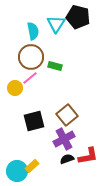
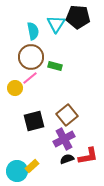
black pentagon: rotated 10 degrees counterclockwise
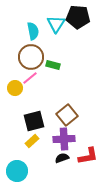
green rectangle: moved 2 px left, 1 px up
purple cross: rotated 25 degrees clockwise
black semicircle: moved 5 px left, 1 px up
yellow rectangle: moved 25 px up
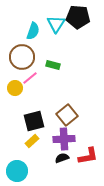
cyan semicircle: rotated 30 degrees clockwise
brown circle: moved 9 px left
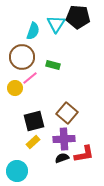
brown square: moved 2 px up; rotated 10 degrees counterclockwise
yellow rectangle: moved 1 px right, 1 px down
red L-shape: moved 4 px left, 2 px up
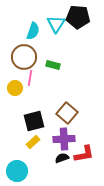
brown circle: moved 2 px right
pink line: rotated 42 degrees counterclockwise
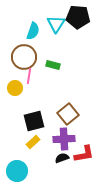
pink line: moved 1 px left, 2 px up
brown square: moved 1 px right, 1 px down; rotated 10 degrees clockwise
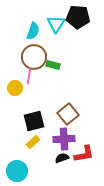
brown circle: moved 10 px right
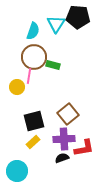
yellow circle: moved 2 px right, 1 px up
red L-shape: moved 6 px up
